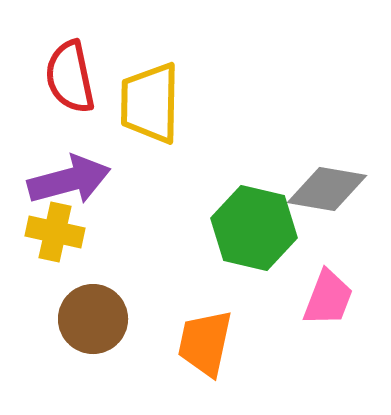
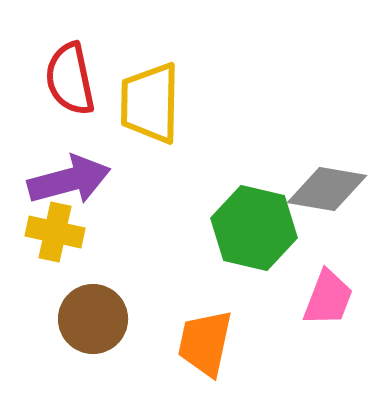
red semicircle: moved 2 px down
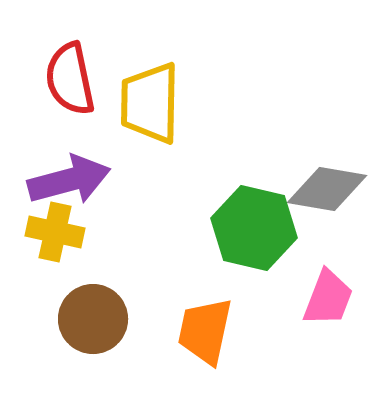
orange trapezoid: moved 12 px up
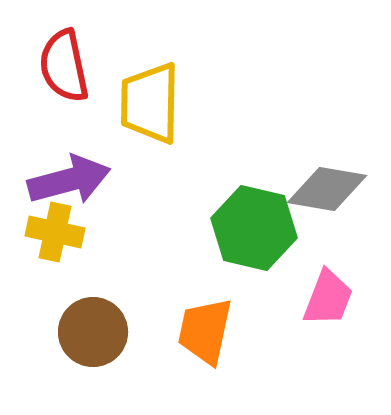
red semicircle: moved 6 px left, 13 px up
brown circle: moved 13 px down
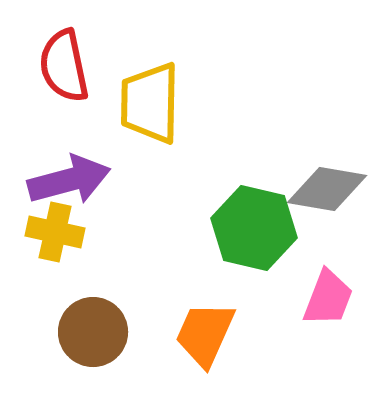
orange trapezoid: moved 3 px down; rotated 12 degrees clockwise
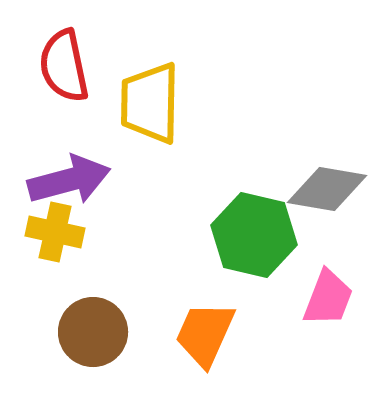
green hexagon: moved 7 px down
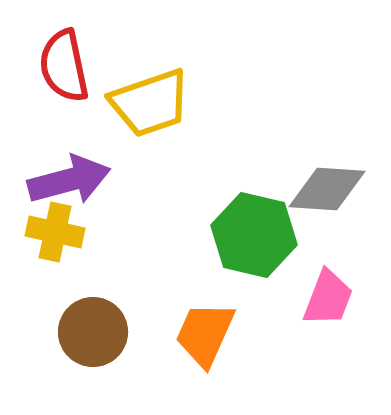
yellow trapezoid: rotated 110 degrees counterclockwise
gray diamond: rotated 6 degrees counterclockwise
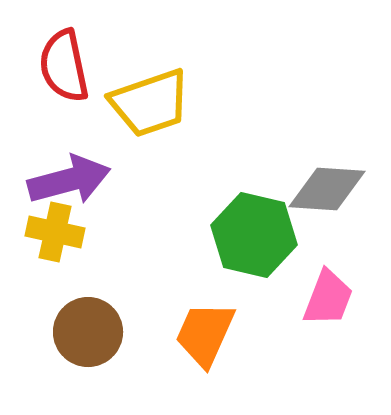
brown circle: moved 5 px left
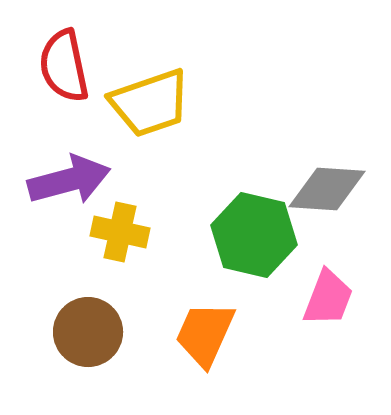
yellow cross: moved 65 px right
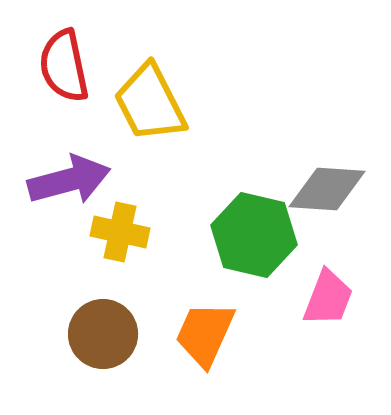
yellow trapezoid: rotated 82 degrees clockwise
brown circle: moved 15 px right, 2 px down
